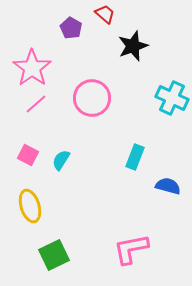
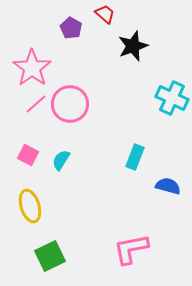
pink circle: moved 22 px left, 6 px down
green square: moved 4 px left, 1 px down
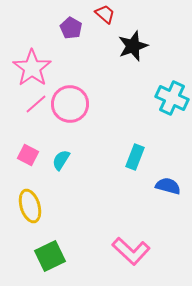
pink L-shape: moved 2 px down; rotated 126 degrees counterclockwise
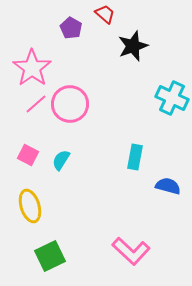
cyan rectangle: rotated 10 degrees counterclockwise
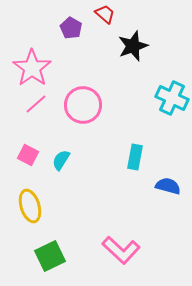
pink circle: moved 13 px right, 1 px down
pink L-shape: moved 10 px left, 1 px up
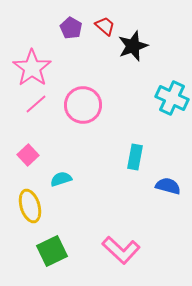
red trapezoid: moved 12 px down
pink square: rotated 20 degrees clockwise
cyan semicircle: moved 19 px down; rotated 40 degrees clockwise
green square: moved 2 px right, 5 px up
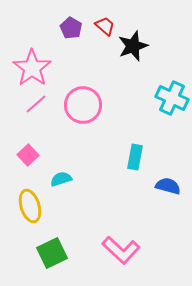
green square: moved 2 px down
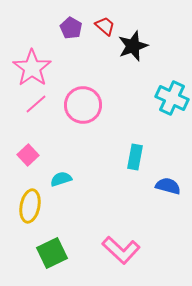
yellow ellipse: rotated 28 degrees clockwise
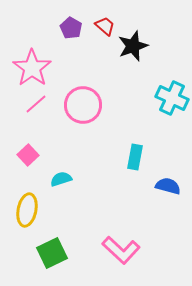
yellow ellipse: moved 3 px left, 4 px down
